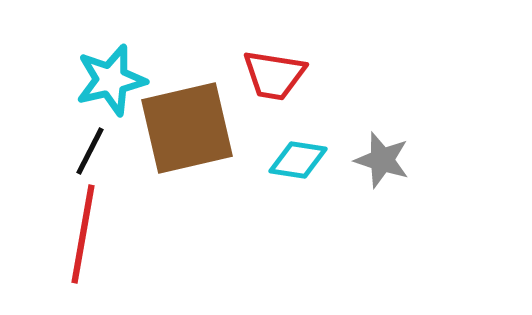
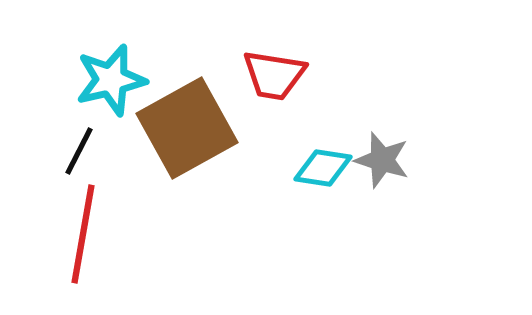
brown square: rotated 16 degrees counterclockwise
black line: moved 11 px left
cyan diamond: moved 25 px right, 8 px down
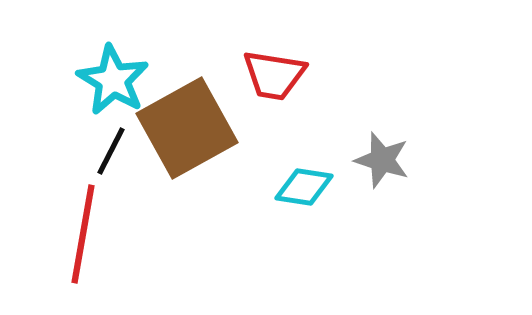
cyan star: moved 2 px right; rotated 28 degrees counterclockwise
black line: moved 32 px right
cyan diamond: moved 19 px left, 19 px down
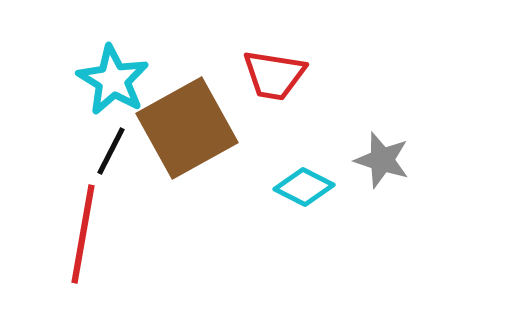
cyan diamond: rotated 18 degrees clockwise
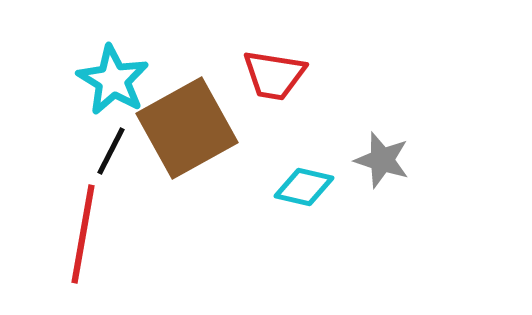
cyan diamond: rotated 14 degrees counterclockwise
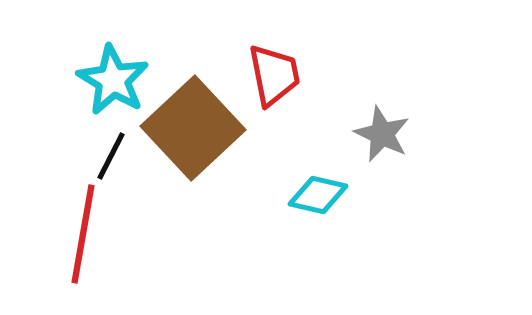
red trapezoid: rotated 110 degrees counterclockwise
brown square: moved 6 px right; rotated 14 degrees counterclockwise
black line: moved 5 px down
gray star: moved 26 px up; rotated 8 degrees clockwise
cyan diamond: moved 14 px right, 8 px down
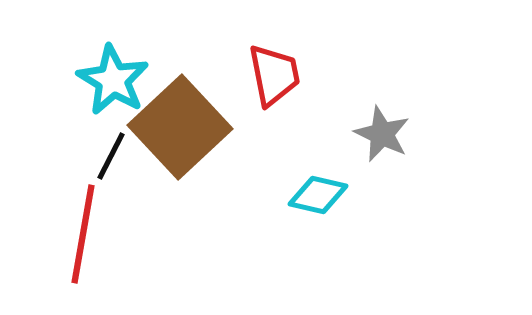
brown square: moved 13 px left, 1 px up
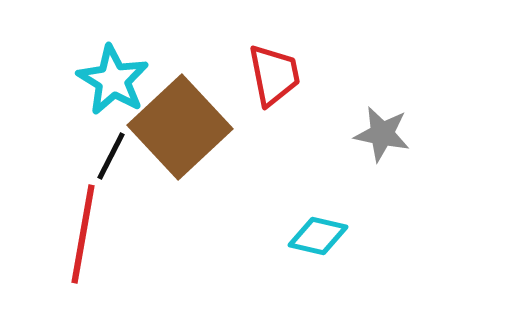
gray star: rotated 14 degrees counterclockwise
cyan diamond: moved 41 px down
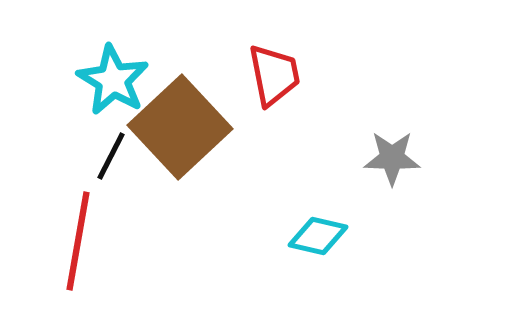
gray star: moved 10 px right, 24 px down; rotated 10 degrees counterclockwise
red line: moved 5 px left, 7 px down
